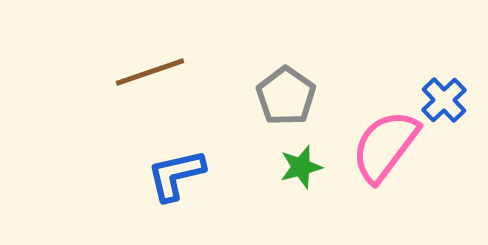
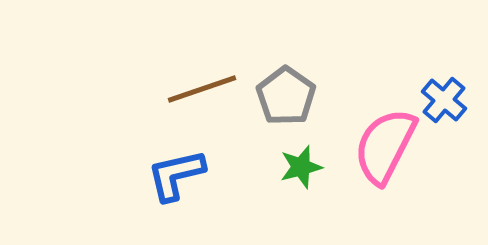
brown line: moved 52 px right, 17 px down
blue cross: rotated 6 degrees counterclockwise
pink semicircle: rotated 10 degrees counterclockwise
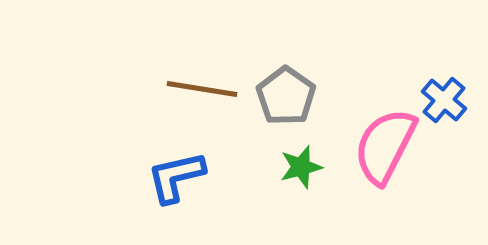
brown line: rotated 28 degrees clockwise
blue L-shape: moved 2 px down
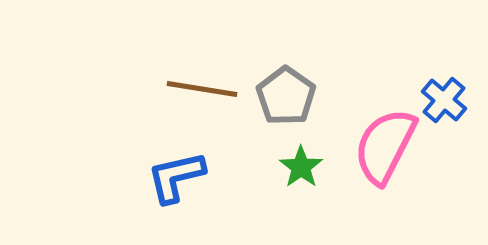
green star: rotated 21 degrees counterclockwise
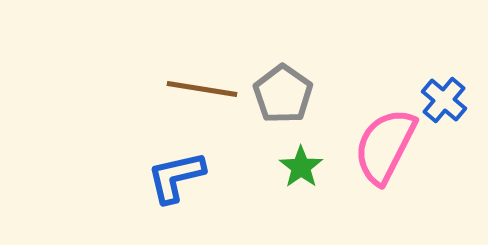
gray pentagon: moved 3 px left, 2 px up
